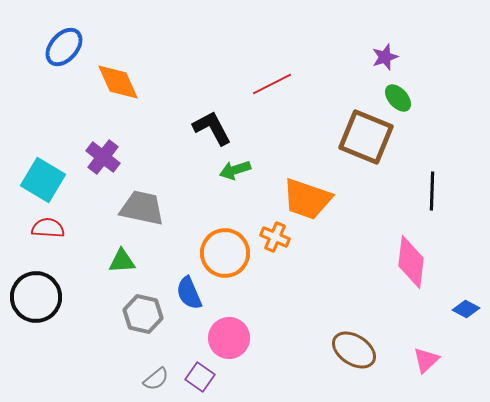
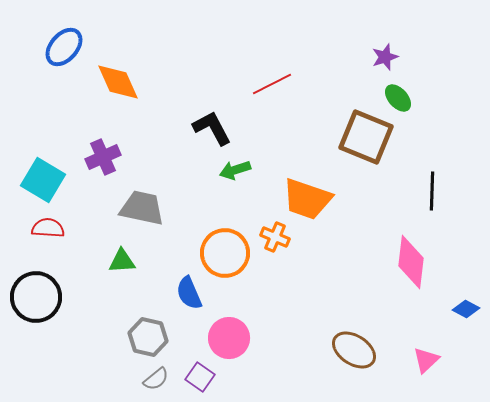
purple cross: rotated 28 degrees clockwise
gray hexagon: moved 5 px right, 23 px down
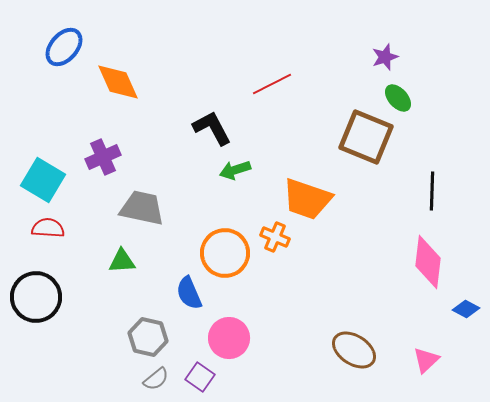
pink diamond: moved 17 px right
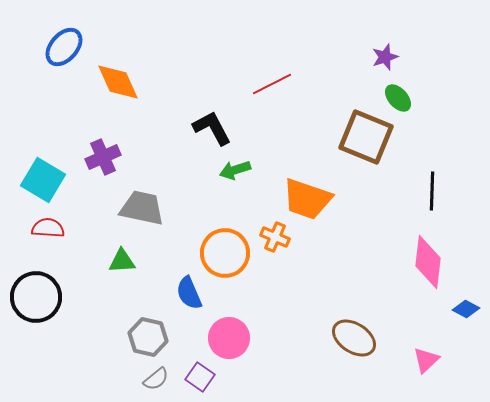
brown ellipse: moved 12 px up
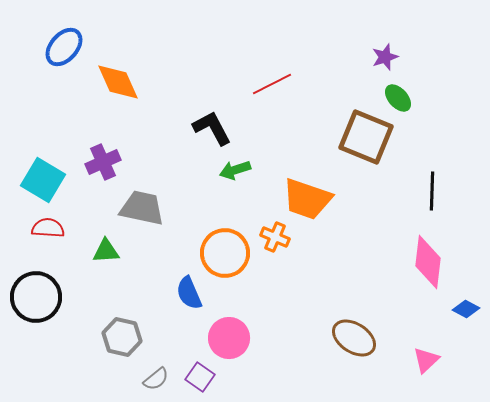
purple cross: moved 5 px down
green triangle: moved 16 px left, 10 px up
gray hexagon: moved 26 px left
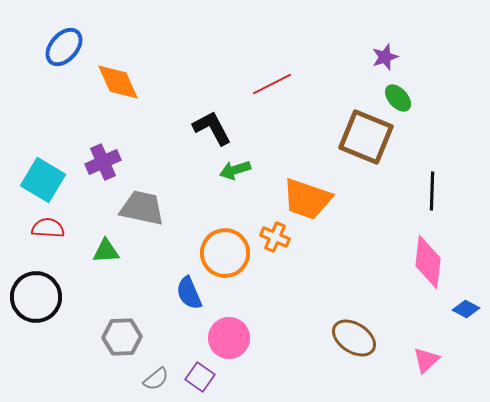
gray hexagon: rotated 15 degrees counterclockwise
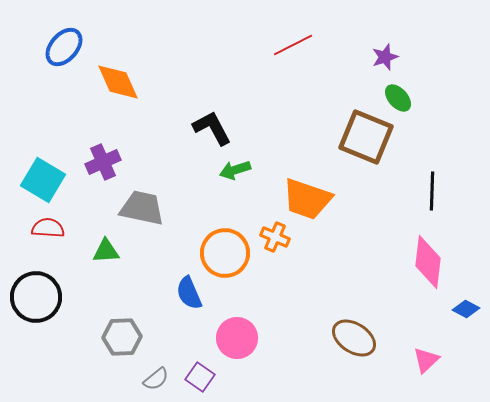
red line: moved 21 px right, 39 px up
pink circle: moved 8 px right
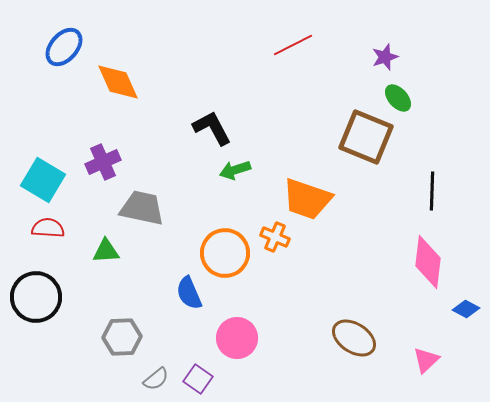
purple square: moved 2 px left, 2 px down
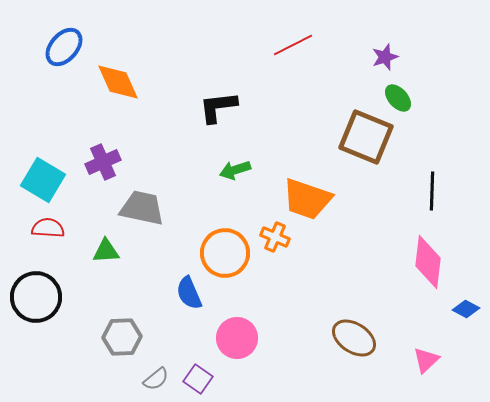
black L-shape: moved 6 px right, 21 px up; rotated 69 degrees counterclockwise
